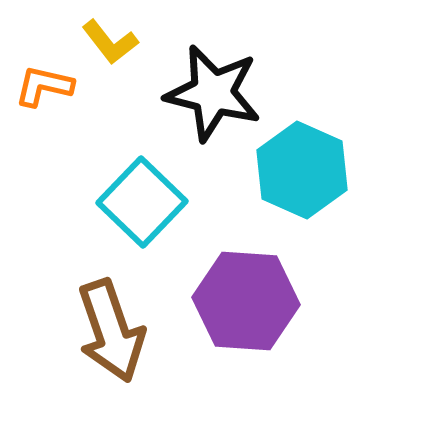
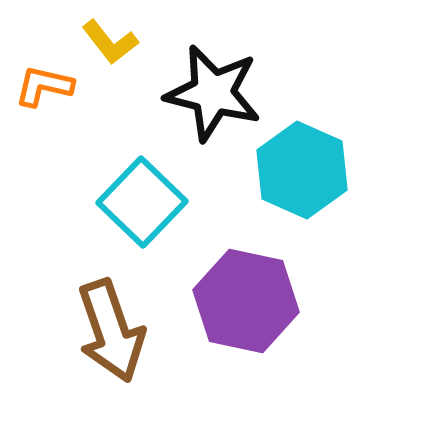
purple hexagon: rotated 8 degrees clockwise
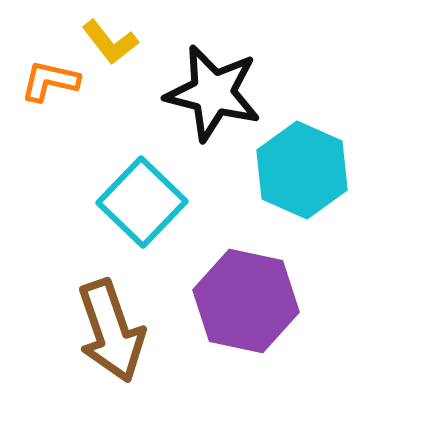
orange L-shape: moved 6 px right, 5 px up
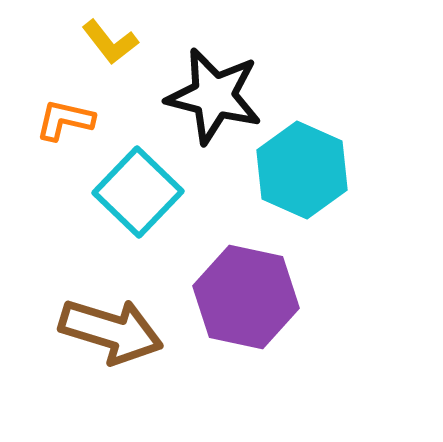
orange L-shape: moved 15 px right, 39 px down
black star: moved 1 px right, 3 px down
cyan square: moved 4 px left, 10 px up
purple hexagon: moved 4 px up
brown arrow: rotated 54 degrees counterclockwise
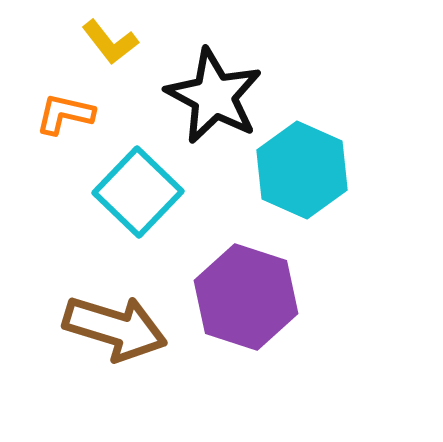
black star: rotated 14 degrees clockwise
orange L-shape: moved 6 px up
purple hexagon: rotated 6 degrees clockwise
brown arrow: moved 4 px right, 3 px up
